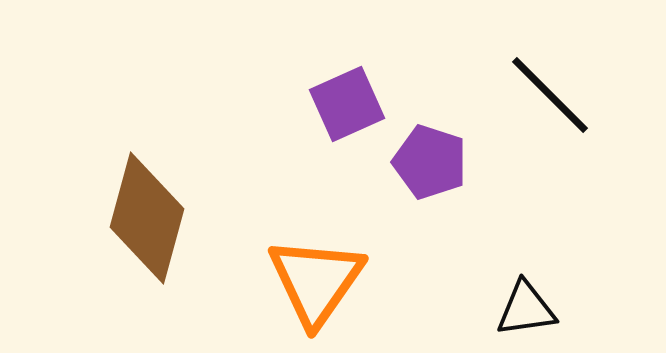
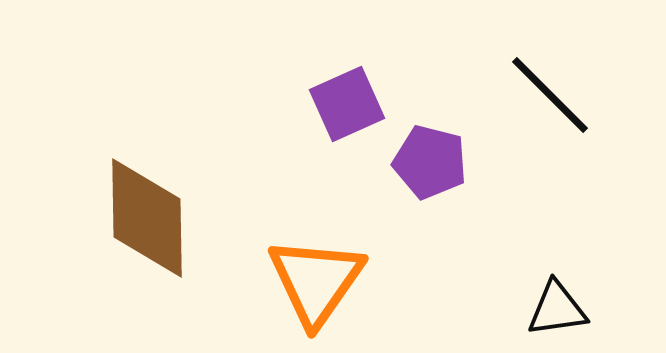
purple pentagon: rotated 4 degrees counterclockwise
brown diamond: rotated 16 degrees counterclockwise
black triangle: moved 31 px right
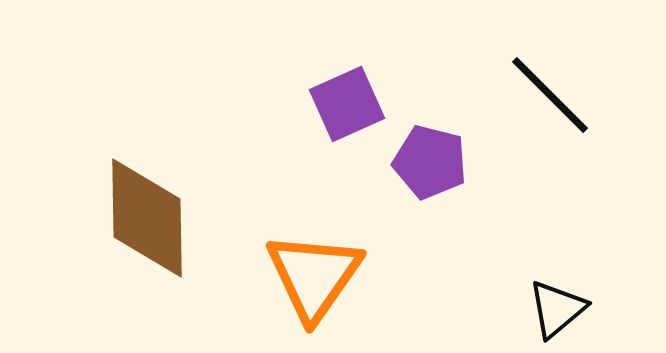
orange triangle: moved 2 px left, 5 px up
black triangle: rotated 32 degrees counterclockwise
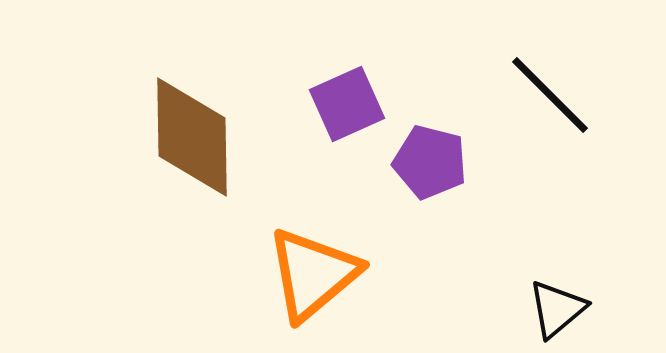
brown diamond: moved 45 px right, 81 px up
orange triangle: moved 1 px left, 2 px up; rotated 15 degrees clockwise
